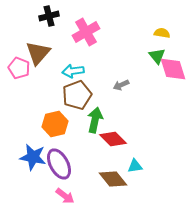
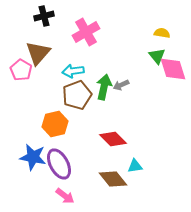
black cross: moved 5 px left
pink pentagon: moved 2 px right, 2 px down; rotated 10 degrees clockwise
green arrow: moved 9 px right, 33 px up
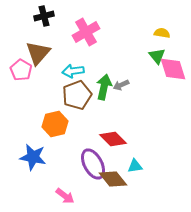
purple ellipse: moved 34 px right
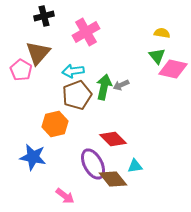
pink diamond: rotated 60 degrees counterclockwise
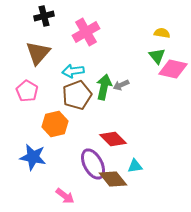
pink pentagon: moved 6 px right, 21 px down
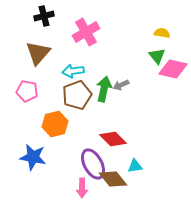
green arrow: moved 2 px down
pink pentagon: rotated 20 degrees counterclockwise
pink arrow: moved 17 px right, 8 px up; rotated 54 degrees clockwise
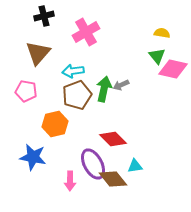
pink pentagon: moved 1 px left
pink arrow: moved 12 px left, 7 px up
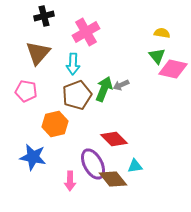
cyan arrow: moved 7 px up; rotated 80 degrees counterclockwise
green arrow: rotated 10 degrees clockwise
red diamond: moved 1 px right
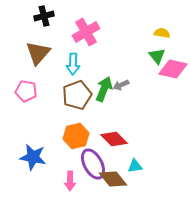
orange hexagon: moved 21 px right, 12 px down
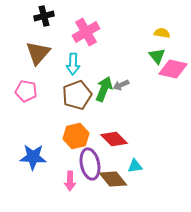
blue star: rotated 8 degrees counterclockwise
purple ellipse: moved 3 px left; rotated 16 degrees clockwise
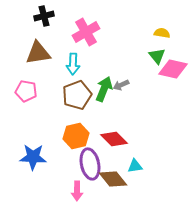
brown triangle: rotated 40 degrees clockwise
pink arrow: moved 7 px right, 10 px down
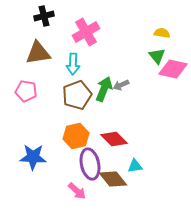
pink arrow: rotated 48 degrees counterclockwise
